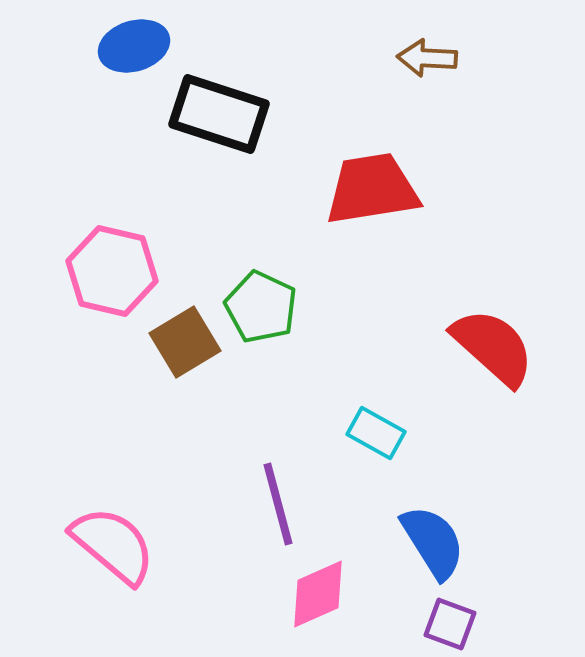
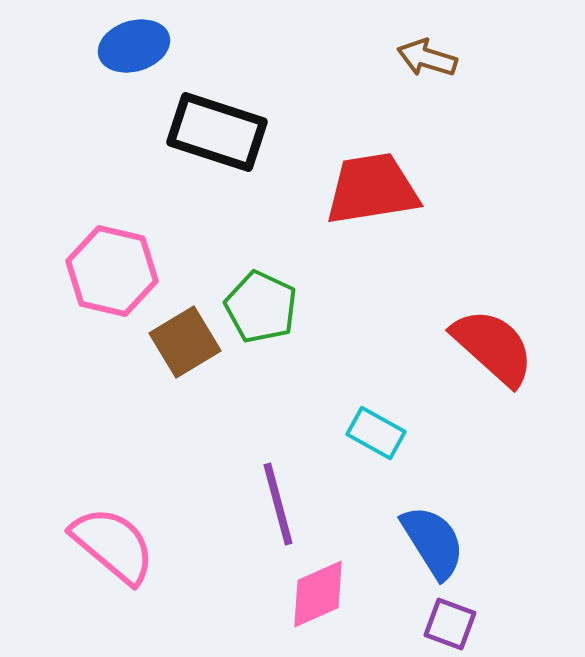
brown arrow: rotated 14 degrees clockwise
black rectangle: moved 2 px left, 18 px down
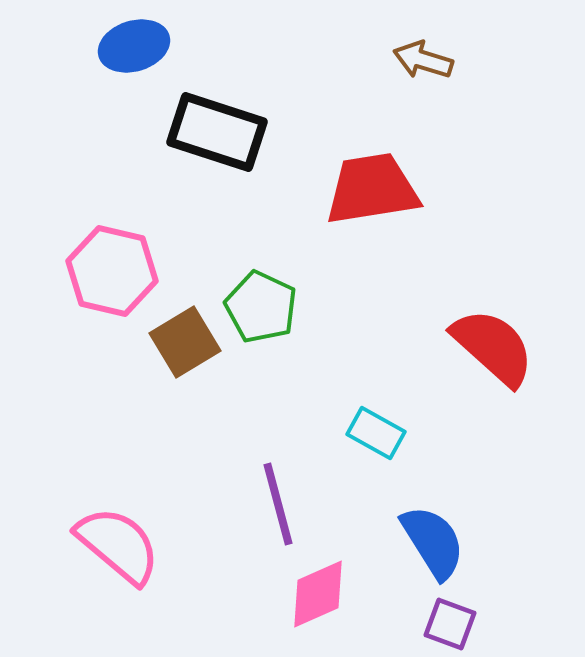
brown arrow: moved 4 px left, 2 px down
pink semicircle: moved 5 px right
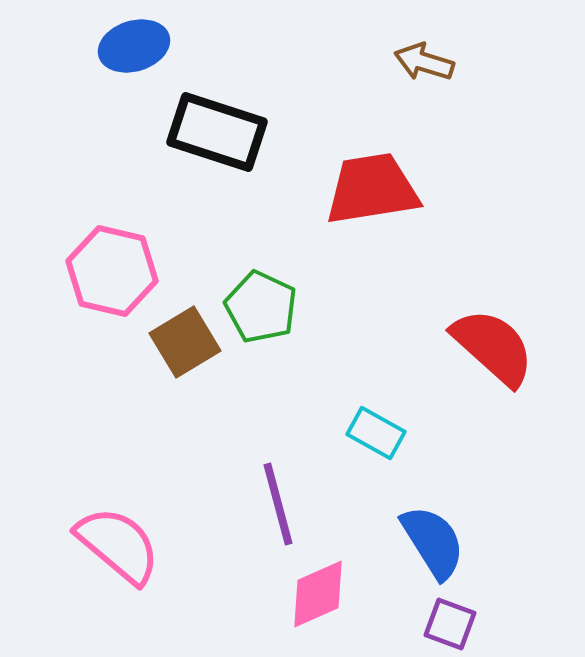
brown arrow: moved 1 px right, 2 px down
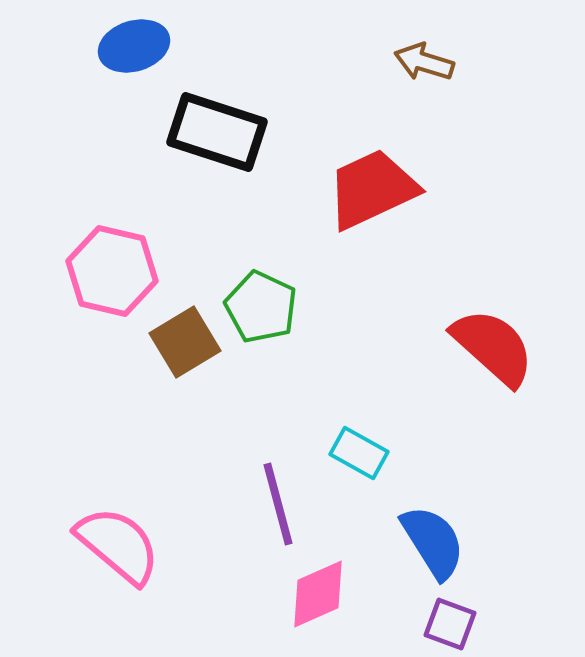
red trapezoid: rotated 16 degrees counterclockwise
cyan rectangle: moved 17 px left, 20 px down
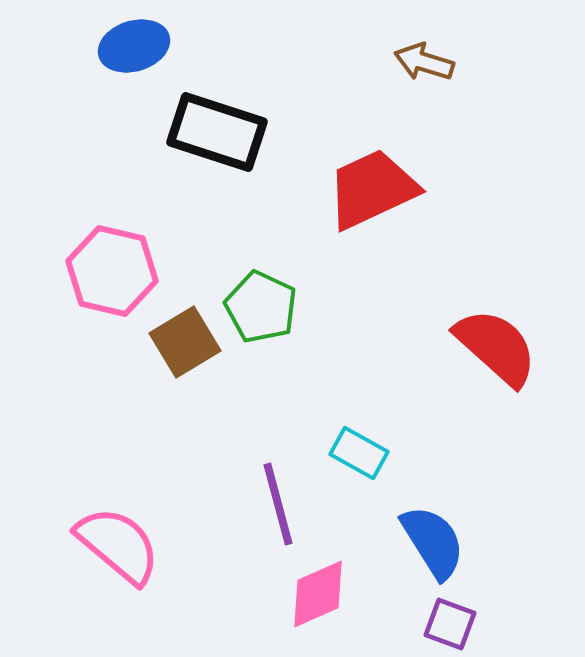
red semicircle: moved 3 px right
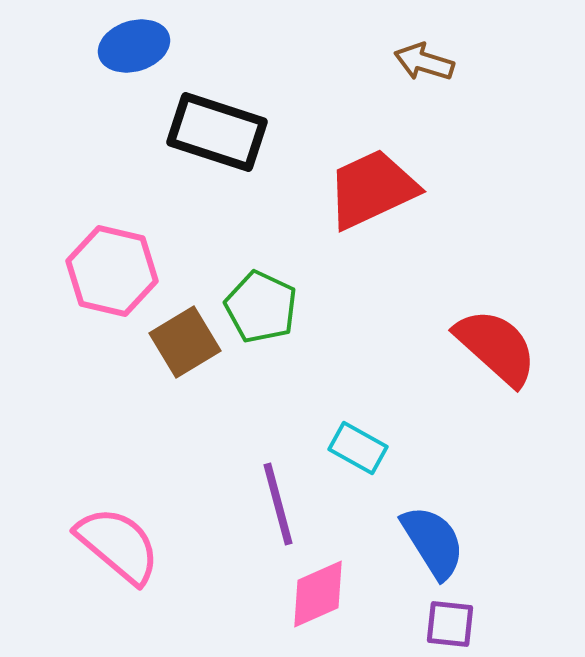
cyan rectangle: moved 1 px left, 5 px up
purple square: rotated 14 degrees counterclockwise
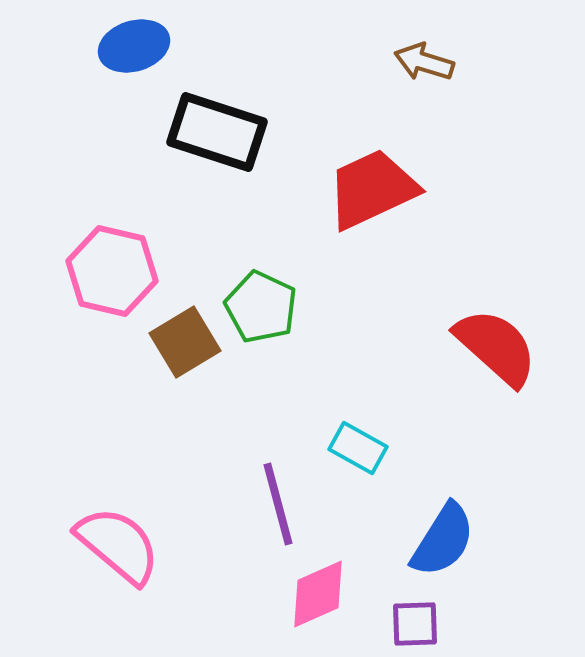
blue semicircle: moved 10 px right, 2 px up; rotated 64 degrees clockwise
purple square: moved 35 px left; rotated 8 degrees counterclockwise
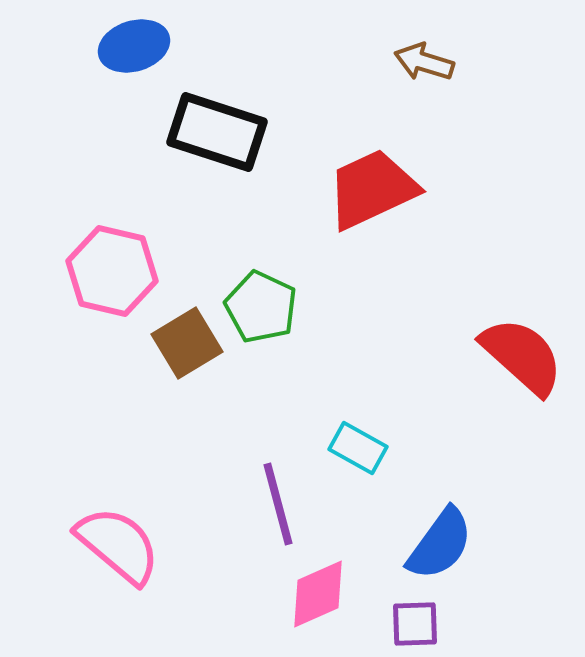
brown square: moved 2 px right, 1 px down
red semicircle: moved 26 px right, 9 px down
blue semicircle: moved 3 px left, 4 px down; rotated 4 degrees clockwise
